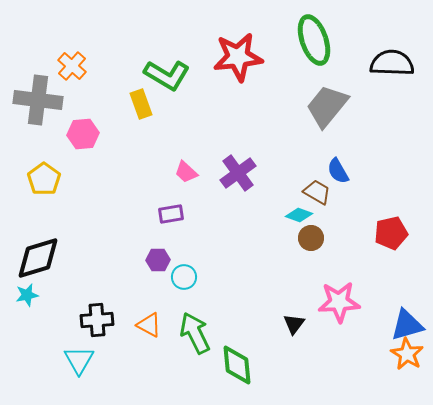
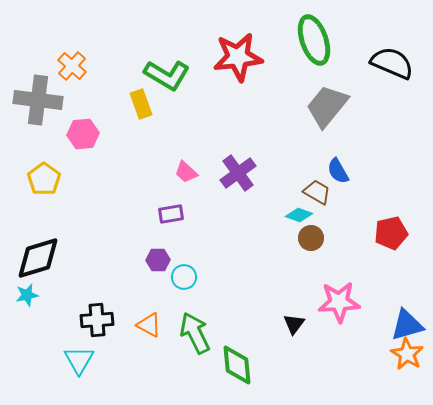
black semicircle: rotated 21 degrees clockwise
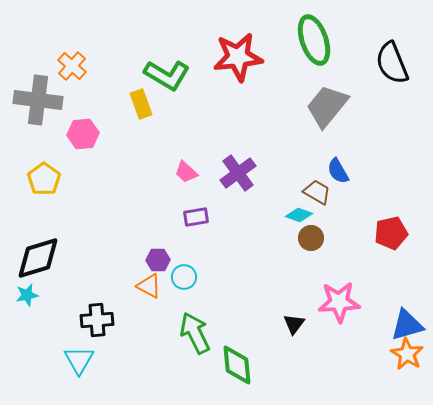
black semicircle: rotated 135 degrees counterclockwise
purple rectangle: moved 25 px right, 3 px down
orange triangle: moved 39 px up
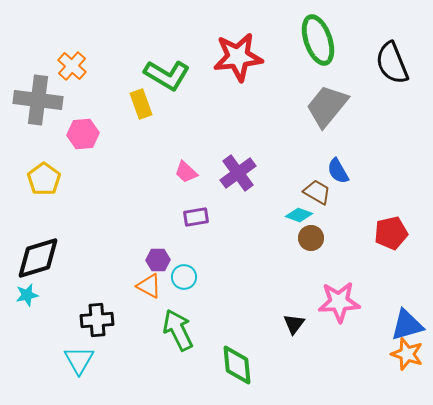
green ellipse: moved 4 px right
green arrow: moved 17 px left, 3 px up
orange star: rotated 12 degrees counterclockwise
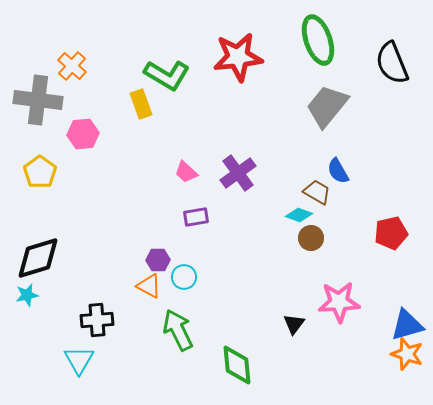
yellow pentagon: moved 4 px left, 7 px up
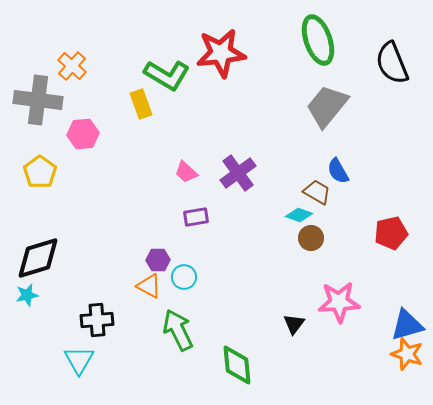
red star: moved 17 px left, 4 px up
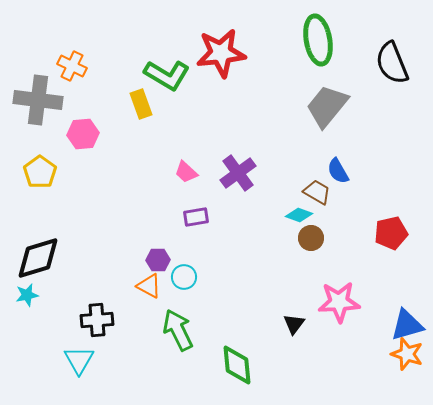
green ellipse: rotated 9 degrees clockwise
orange cross: rotated 16 degrees counterclockwise
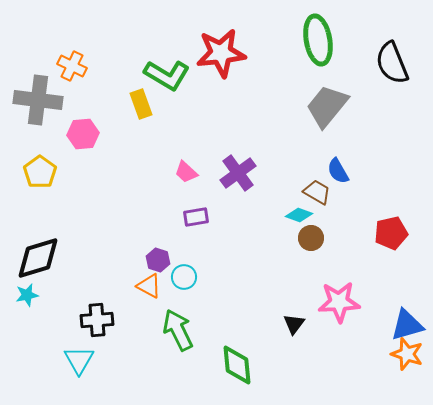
purple hexagon: rotated 20 degrees clockwise
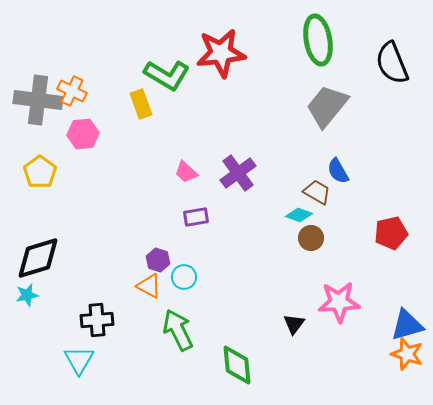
orange cross: moved 25 px down
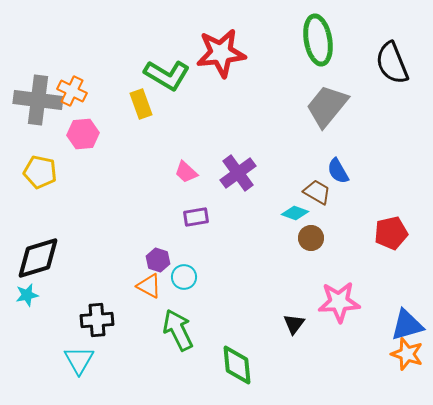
yellow pentagon: rotated 24 degrees counterclockwise
cyan diamond: moved 4 px left, 2 px up
